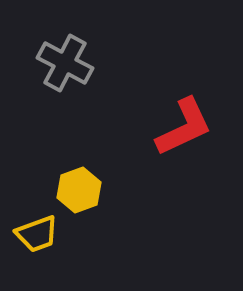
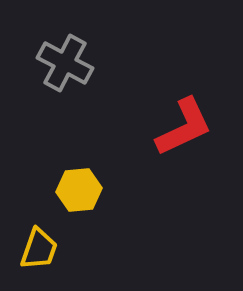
yellow hexagon: rotated 15 degrees clockwise
yellow trapezoid: moved 2 px right, 15 px down; rotated 51 degrees counterclockwise
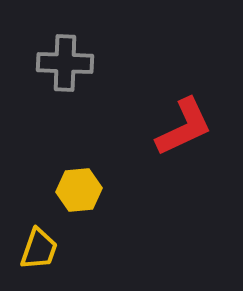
gray cross: rotated 26 degrees counterclockwise
